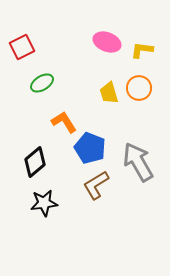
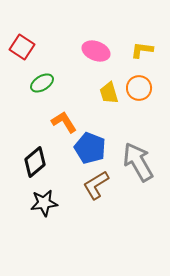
pink ellipse: moved 11 px left, 9 px down
red square: rotated 30 degrees counterclockwise
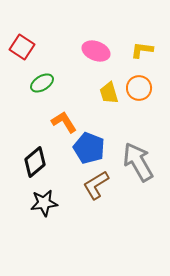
blue pentagon: moved 1 px left
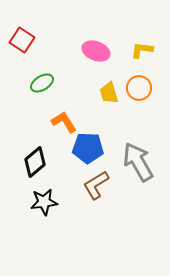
red square: moved 7 px up
blue pentagon: moved 1 px left; rotated 20 degrees counterclockwise
black star: moved 1 px up
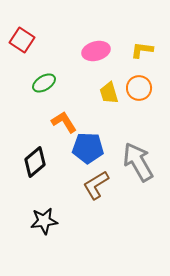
pink ellipse: rotated 36 degrees counterclockwise
green ellipse: moved 2 px right
black star: moved 19 px down
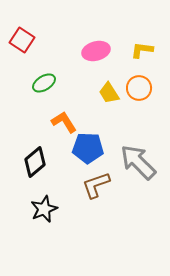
yellow trapezoid: rotated 15 degrees counterclockwise
gray arrow: rotated 15 degrees counterclockwise
brown L-shape: rotated 12 degrees clockwise
black star: moved 12 px up; rotated 16 degrees counterclockwise
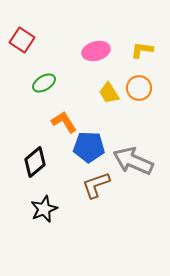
blue pentagon: moved 1 px right, 1 px up
gray arrow: moved 5 px left, 1 px up; rotated 21 degrees counterclockwise
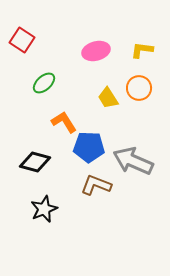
green ellipse: rotated 10 degrees counterclockwise
yellow trapezoid: moved 1 px left, 5 px down
black diamond: rotated 56 degrees clockwise
brown L-shape: rotated 40 degrees clockwise
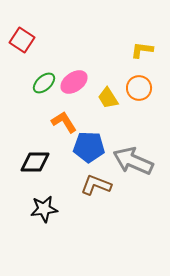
pink ellipse: moved 22 px left, 31 px down; rotated 20 degrees counterclockwise
black diamond: rotated 16 degrees counterclockwise
black star: rotated 16 degrees clockwise
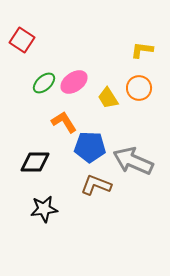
blue pentagon: moved 1 px right
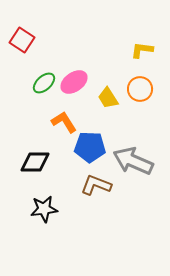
orange circle: moved 1 px right, 1 px down
